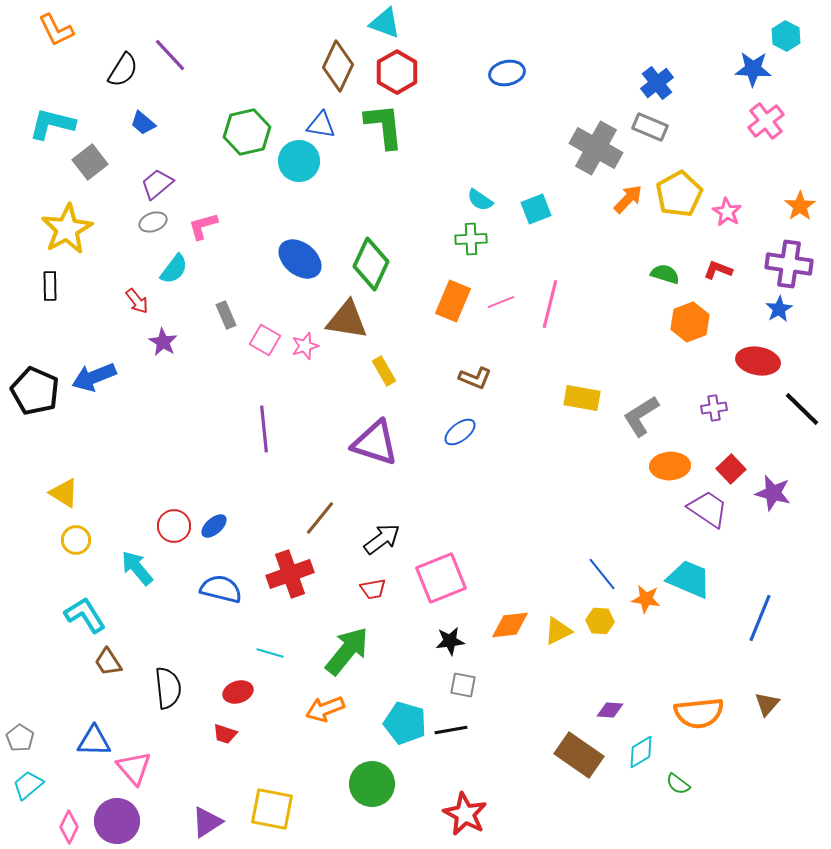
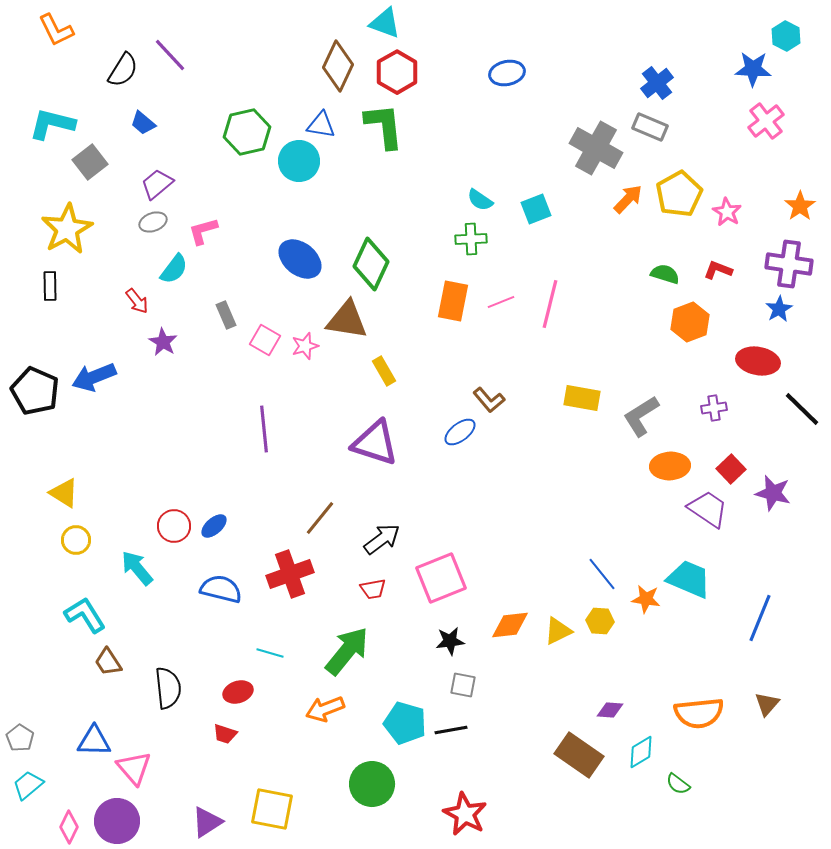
pink L-shape at (203, 226): moved 5 px down
orange rectangle at (453, 301): rotated 12 degrees counterclockwise
brown L-shape at (475, 378): moved 14 px right, 22 px down; rotated 28 degrees clockwise
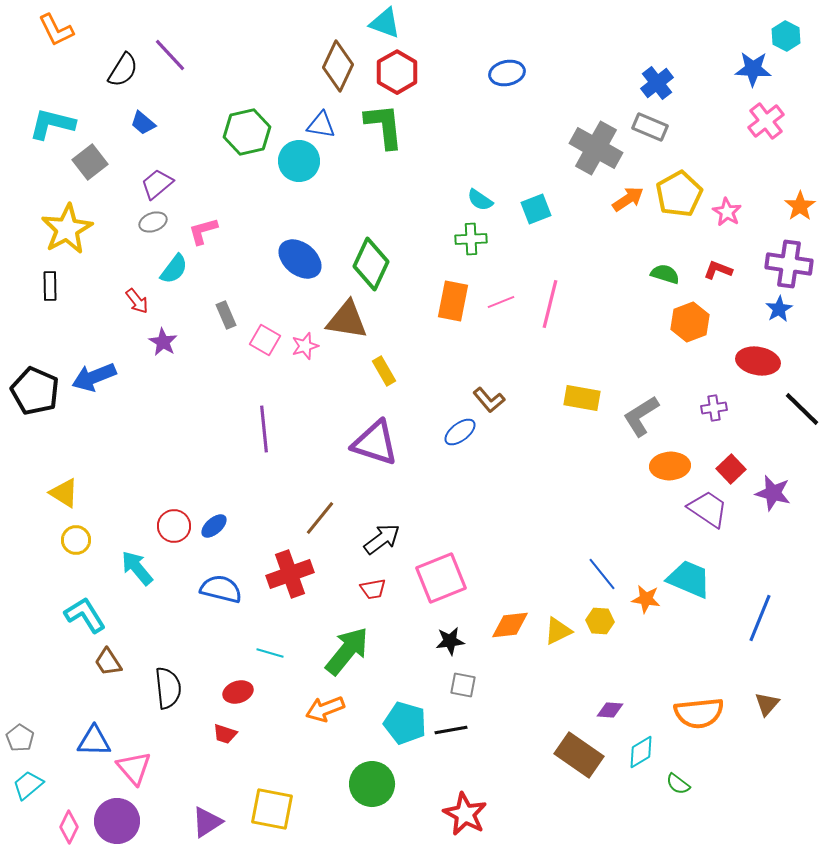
orange arrow at (628, 199): rotated 12 degrees clockwise
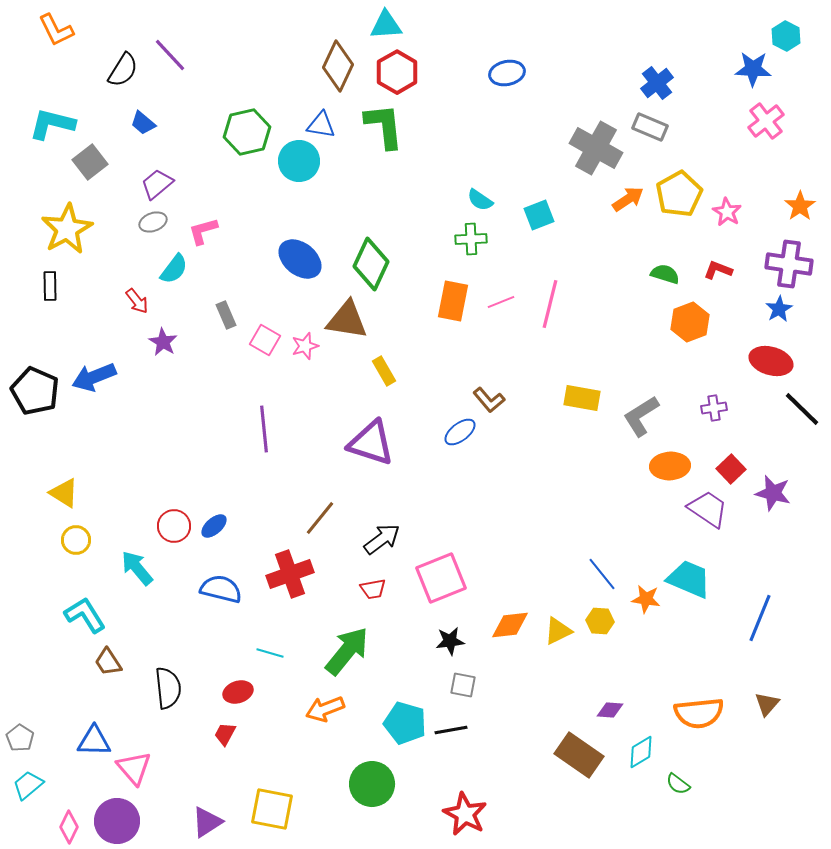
cyan triangle at (385, 23): moved 1 px right, 2 px down; rotated 24 degrees counterclockwise
cyan square at (536, 209): moved 3 px right, 6 px down
red ellipse at (758, 361): moved 13 px right; rotated 6 degrees clockwise
purple triangle at (375, 443): moved 4 px left
red trapezoid at (225, 734): rotated 100 degrees clockwise
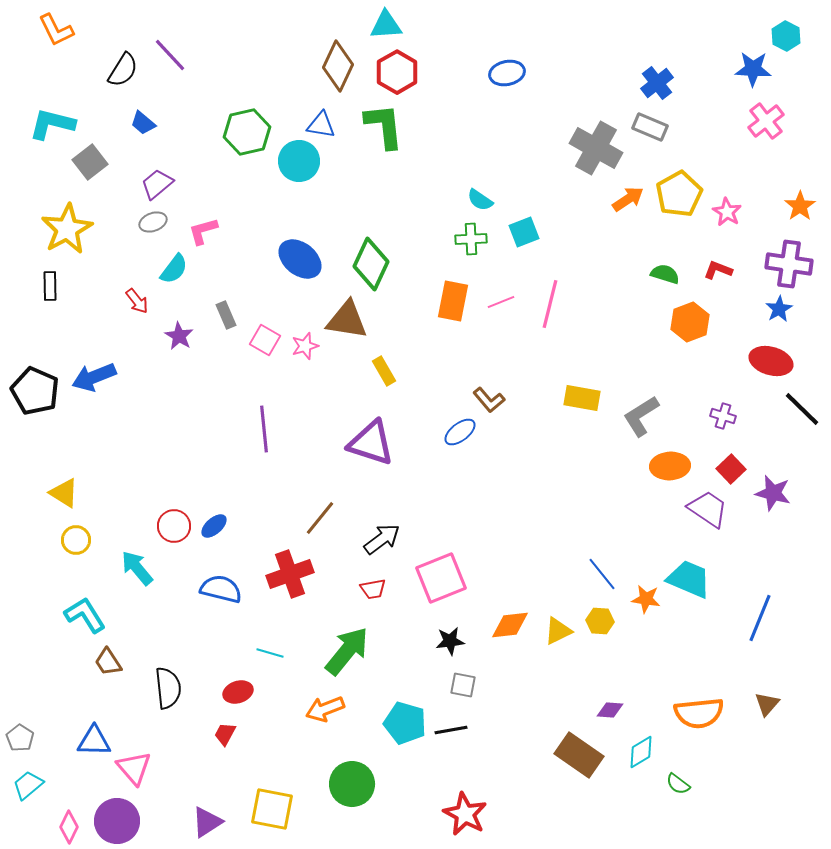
cyan square at (539, 215): moved 15 px left, 17 px down
purple star at (163, 342): moved 16 px right, 6 px up
purple cross at (714, 408): moved 9 px right, 8 px down; rotated 25 degrees clockwise
green circle at (372, 784): moved 20 px left
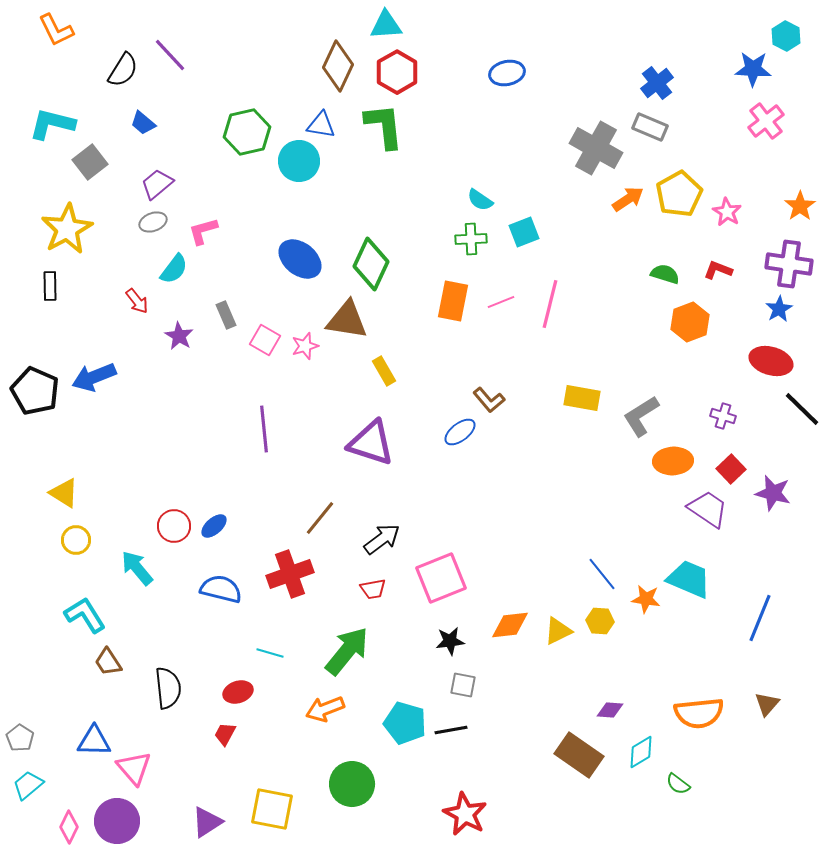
orange ellipse at (670, 466): moved 3 px right, 5 px up
